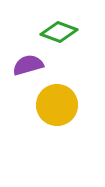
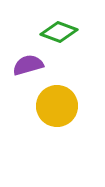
yellow circle: moved 1 px down
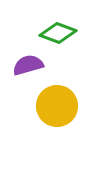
green diamond: moved 1 px left, 1 px down
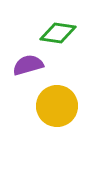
green diamond: rotated 12 degrees counterclockwise
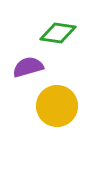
purple semicircle: moved 2 px down
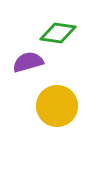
purple semicircle: moved 5 px up
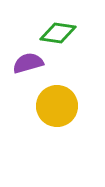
purple semicircle: moved 1 px down
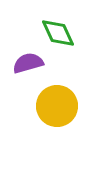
green diamond: rotated 57 degrees clockwise
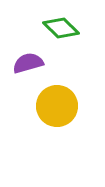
green diamond: moved 3 px right, 5 px up; rotated 21 degrees counterclockwise
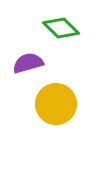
yellow circle: moved 1 px left, 2 px up
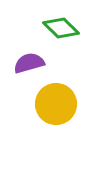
purple semicircle: moved 1 px right
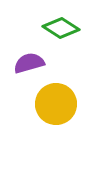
green diamond: rotated 12 degrees counterclockwise
